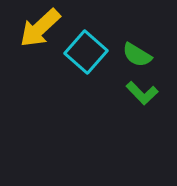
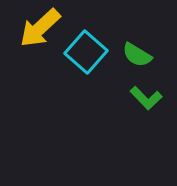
green L-shape: moved 4 px right, 5 px down
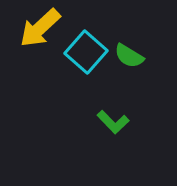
green semicircle: moved 8 px left, 1 px down
green L-shape: moved 33 px left, 24 px down
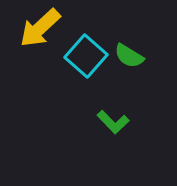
cyan square: moved 4 px down
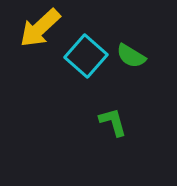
green semicircle: moved 2 px right
green L-shape: rotated 152 degrees counterclockwise
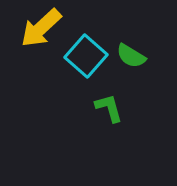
yellow arrow: moved 1 px right
green L-shape: moved 4 px left, 14 px up
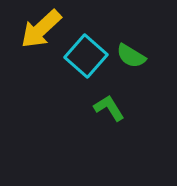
yellow arrow: moved 1 px down
green L-shape: rotated 16 degrees counterclockwise
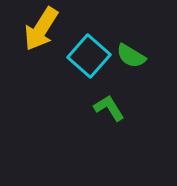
yellow arrow: rotated 15 degrees counterclockwise
cyan square: moved 3 px right
